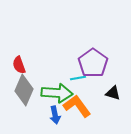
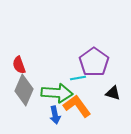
purple pentagon: moved 1 px right, 1 px up
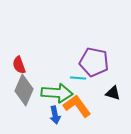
purple pentagon: rotated 24 degrees counterclockwise
cyan line: rotated 14 degrees clockwise
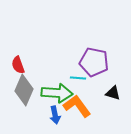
red semicircle: moved 1 px left
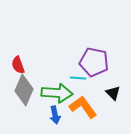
black triangle: rotated 28 degrees clockwise
orange L-shape: moved 6 px right, 1 px down
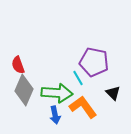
cyan line: rotated 56 degrees clockwise
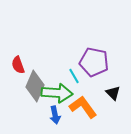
cyan line: moved 4 px left, 2 px up
gray diamond: moved 11 px right, 4 px up
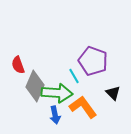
purple pentagon: moved 1 px left, 1 px up; rotated 8 degrees clockwise
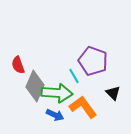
blue arrow: rotated 54 degrees counterclockwise
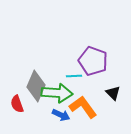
red semicircle: moved 1 px left, 39 px down
cyan line: rotated 63 degrees counterclockwise
gray diamond: moved 1 px right
blue arrow: moved 6 px right
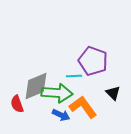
gray diamond: rotated 44 degrees clockwise
